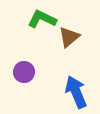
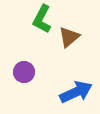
green L-shape: rotated 88 degrees counterclockwise
blue arrow: rotated 88 degrees clockwise
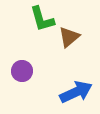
green L-shape: rotated 44 degrees counterclockwise
purple circle: moved 2 px left, 1 px up
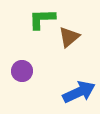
green L-shape: rotated 104 degrees clockwise
blue arrow: moved 3 px right
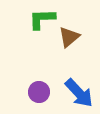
purple circle: moved 17 px right, 21 px down
blue arrow: moved 1 px down; rotated 72 degrees clockwise
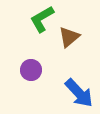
green L-shape: rotated 28 degrees counterclockwise
purple circle: moved 8 px left, 22 px up
